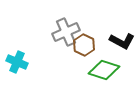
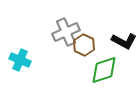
black L-shape: moved 2 px right
cyan cross: moved 3 px right, 2 px up
green diamond: rotated 36 degrees counterclockwise
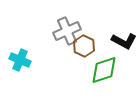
gray cross: moved 1 px right, 1 px up
brown hexagon: moved 1 px down
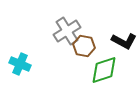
gray cross: rotated 8 degrees counterclockwise
brown hexagon: rotated 15 degrees counterclockwise
cyan cross: moved 4 px down
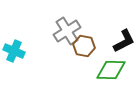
black L-shape: rotated 55 degrees counterclockwise
cyan cross: moved 6 px left, 13 px up
green diamond: moved 7 px right; rotated 20 degrees clockwise
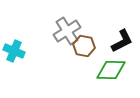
black L-shape: moved 2 px left
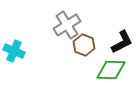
gray cross: moved 6 px up
black L-shape: moved 1 px down
brown hexagon: moved 1 px up; rotated 10 degrees clockwise
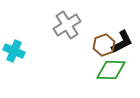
brown hexagon: moved 20 px right; rotated 20 degrees clockwise
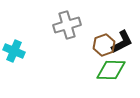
gray cross: rotated 16 degrees clockwise
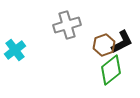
cyan cross: moved 1 px right, 1 px up; rotated 30 degrees clockwise
green diamond: rotated 40 degrees counterclockwise
